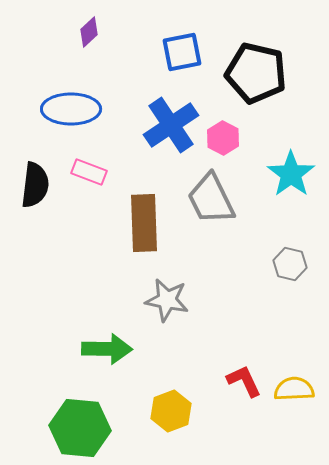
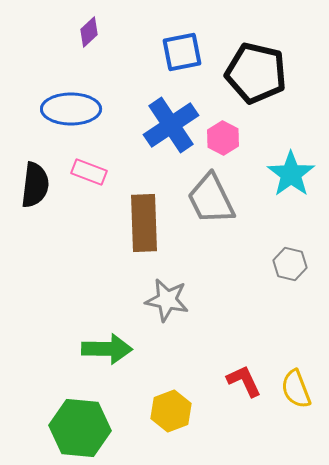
yellow semicircle: moved 2 px right; rotated 108 degrees counterclockwise
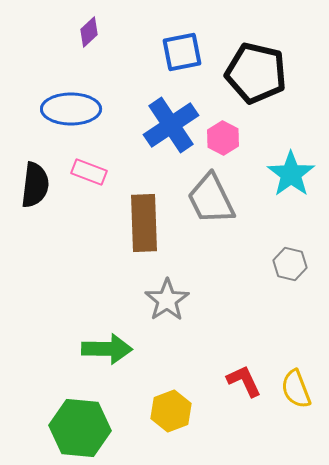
gray star: rotated 27 degrees clockwise
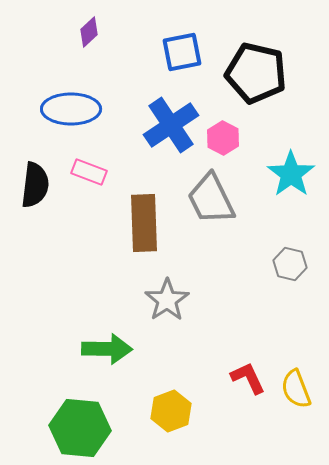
red L-shape: moved 4 px right, 3 px up
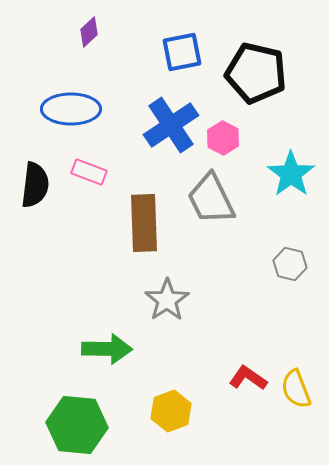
red L-shape: rotated 30 degrees counterclockwise
green hexagon: moved 3 px left, 3 px up
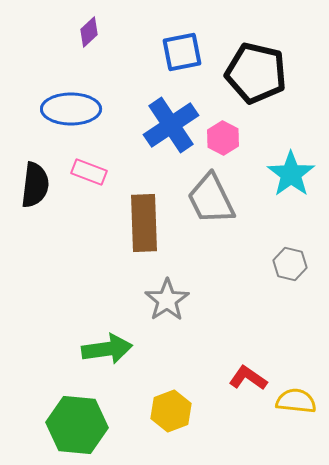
green arrow: rotated 9 degrees counterclockwise
yellow semicircle: moved 12 px down; rotated 117 degrees clockwise
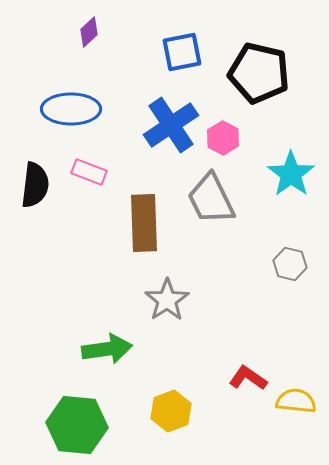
black pentagon: moved 3 px right
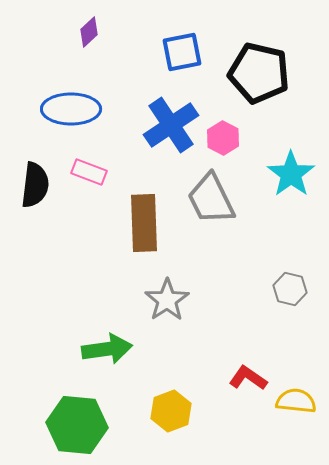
gray hexagon: moved 25 px down
